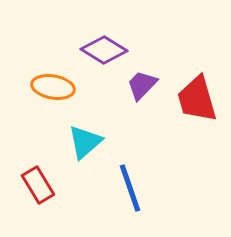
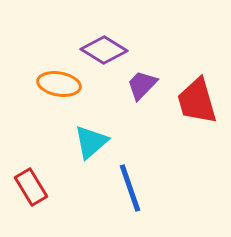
orange ellipse: moved 6 px right, 3 px up
red trapezoid: moved 2 px down
cyan triangle: moved 6 px right
red rectangle: moved 7 px left, 2 px down
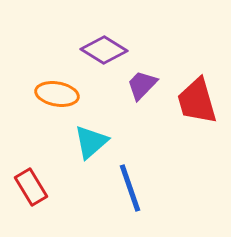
orange ellipse: moved 2 px left, 10 px down
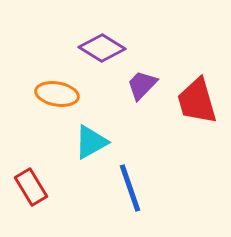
purple diamond: moved 2 px left, 2 px up
cyan triangle: rotated 12 degrees clockwise
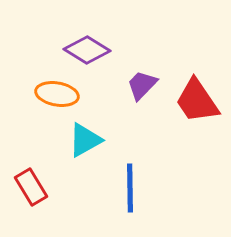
purple diamond: moved 15 px left, 2 px down
red trapezoid: rotated 18 degrees counterclockwise
cyan triangle: moved 6 px left, 2 px up
blue line: rotated 18 degrees clockwise
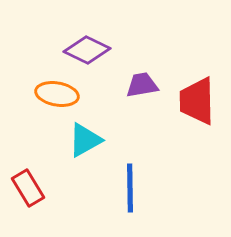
purple diamond: rotated 6 degrees counterclockwise
purple trapezoid: rotated 36 degrees clockwise
red trapezoid: rotated 33 degrees clockwise
red rectangle: moved 3 px left, 1 px down
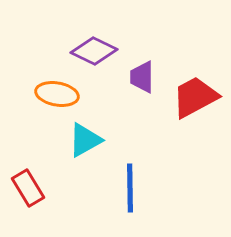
purple diamond: moved 7 px right, 1 px down
purple trapezoid: moved 8 px up; rotated 80 degrees counterclockwise
red trapezoid: moved 2 px left, 4 px up; rotated 63 degrees clockwise
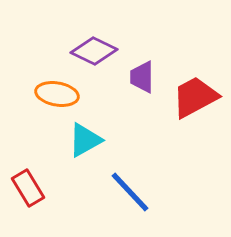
blue line: moved 4 px down; rotated 42 degrees counterclockwise
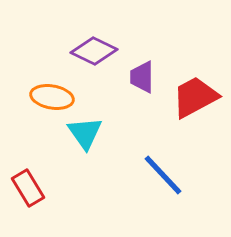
orange ellipse: moved 5 px left, 3 px down
cyan triangle: moved 7 px up; rotated 36 degrees counterclockwise
blue line: moved 33 px right, 17 px up
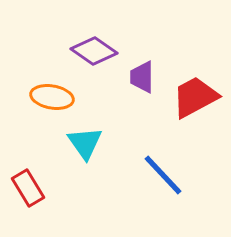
purple diamond: rotated 9 degrees clockwise
cyan triangle: moved 10 px down
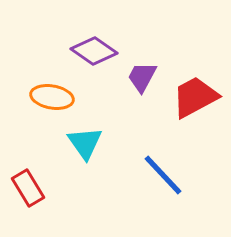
purple trapezoid: rotated 28 degrees clockwise
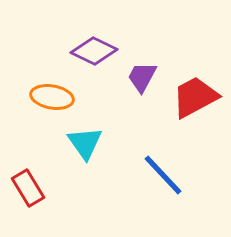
purple diamond: rotated 9 degrees counterclockwise
